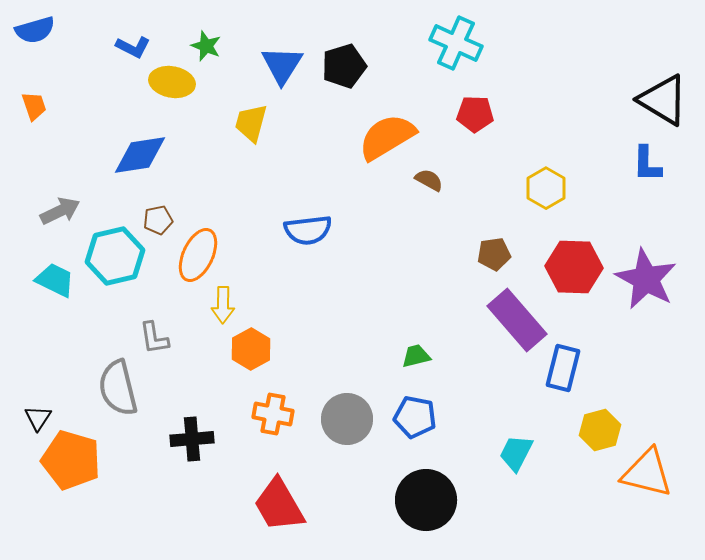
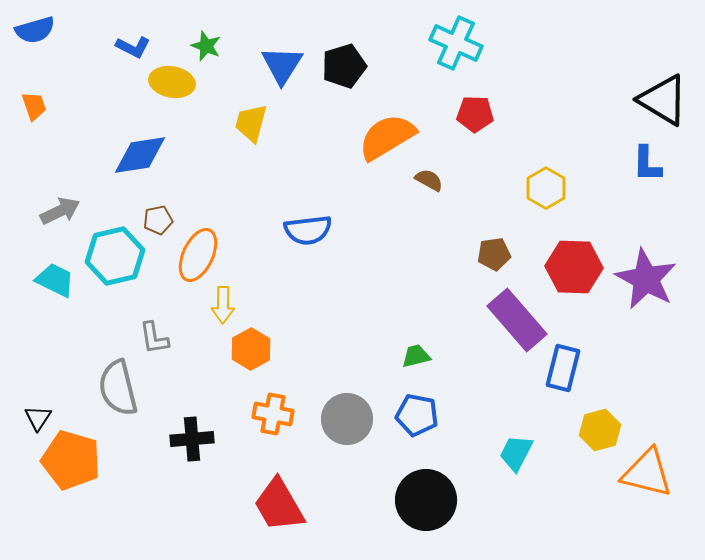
blue pentagon at (415, 417): moved 2 px right, 2 px up
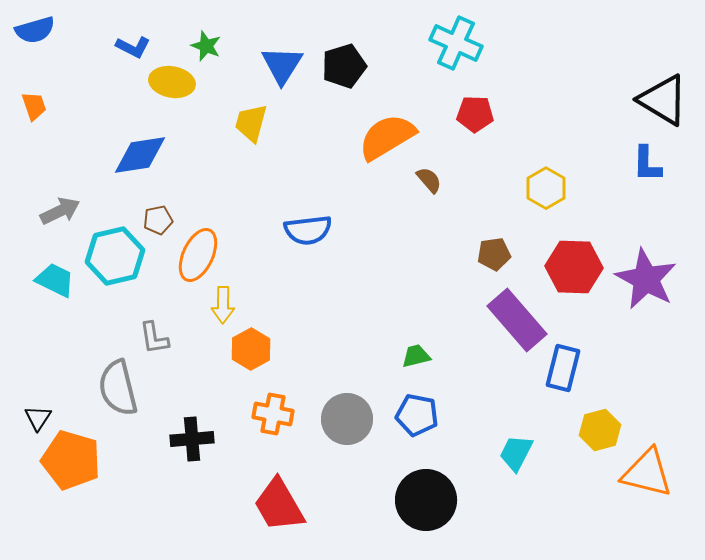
brown semicircle at (429, 180): rotated 20 degrees clockwise
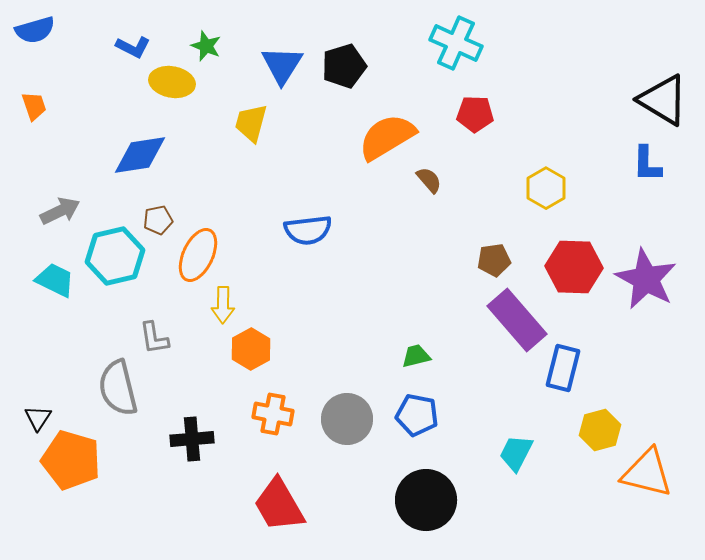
brown pentagon at (494, 254): moved 6 px down
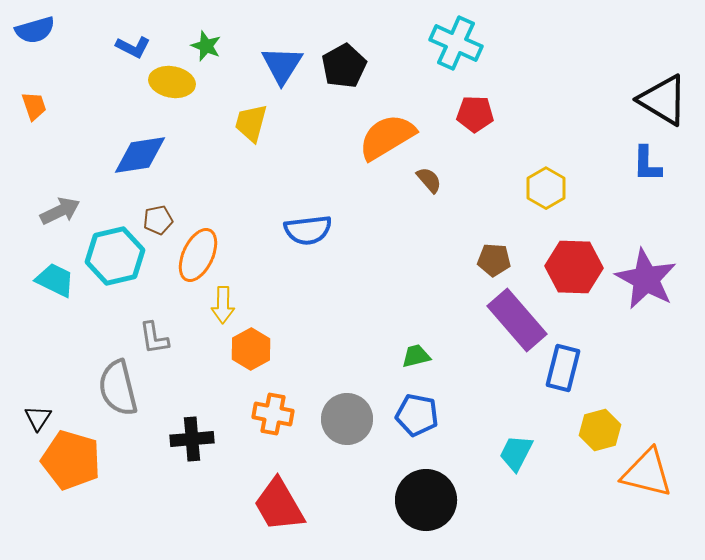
black pentagon at (344, 66): rotated 12 degrees counterclockwise
brown pentagon at (494, 260): rotated 12 degrees clockwise
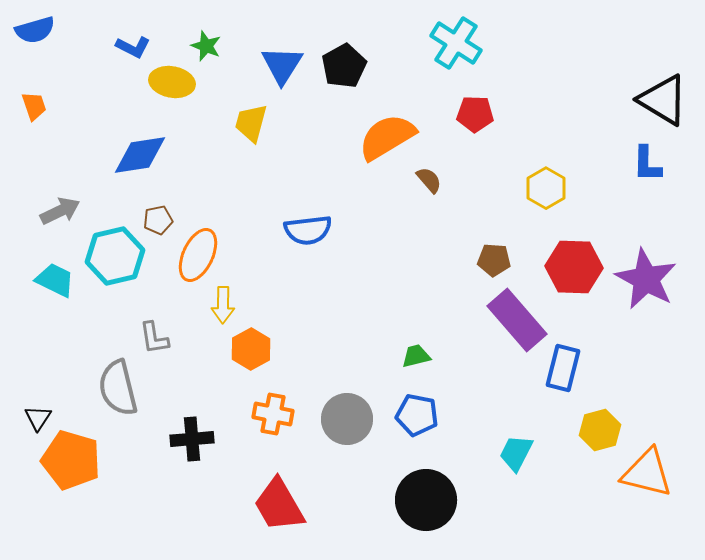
cyan cross at (456, 43): rotated 9 degrees clockwise
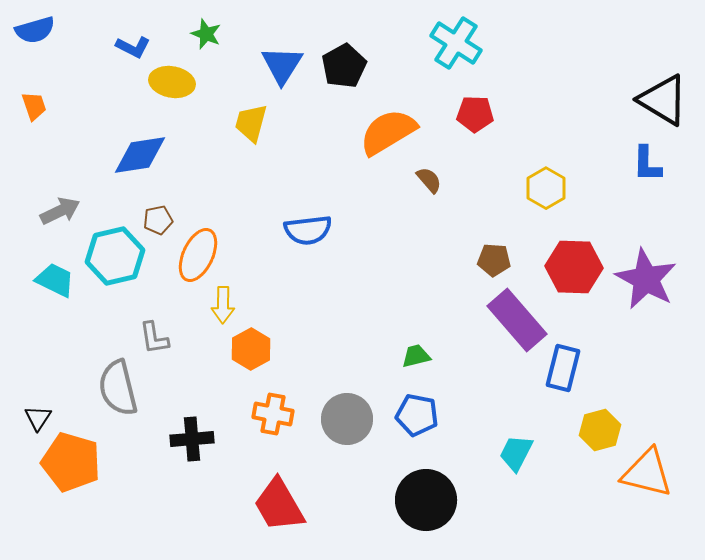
green star at (206, 46): moved 12 px up
orange semicircle at (387, 137): moved 1 px right, 5 px up
orange pentagon at (71, 460): moved 2 px down
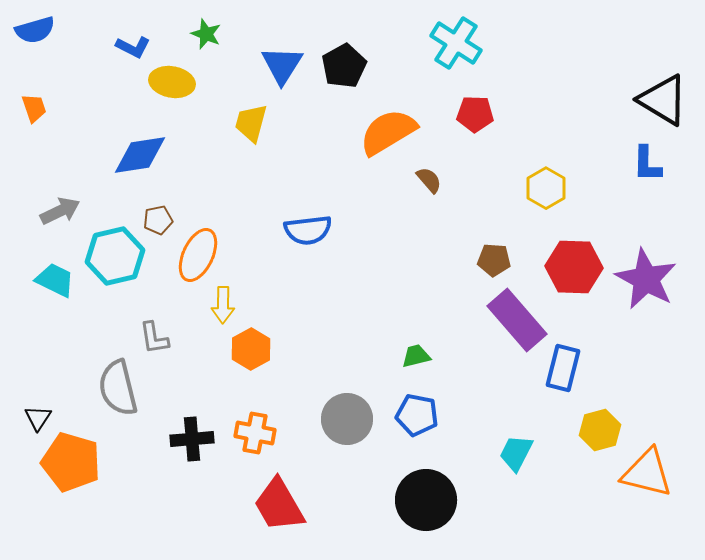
orange trapezoid at (34, 106): moved 2 px down
orange cross at (273, 414): moved 18 px left, 19 px down
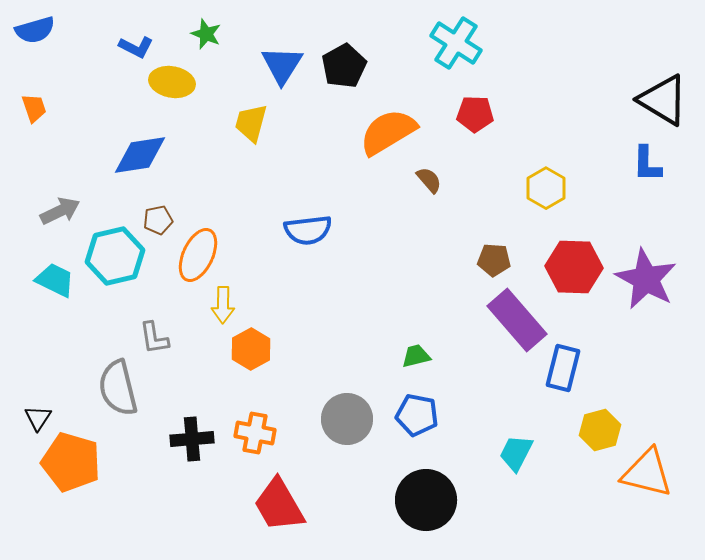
blue L-shape at (133, 47): moved 3 px right
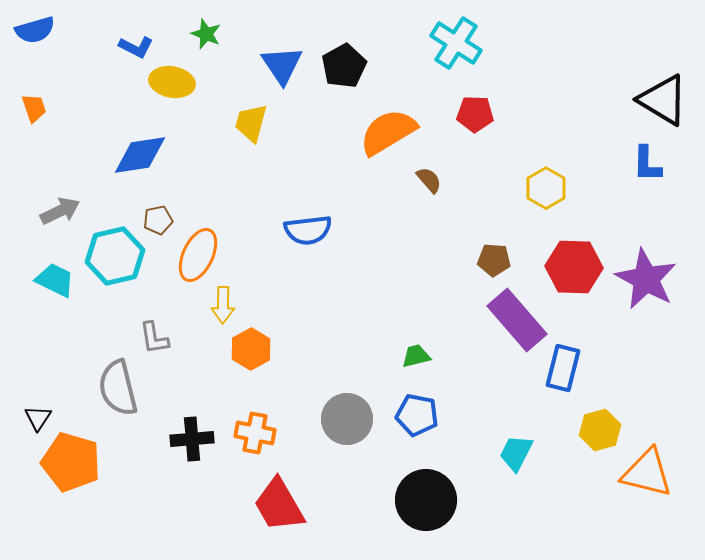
blue triangle at (282, 65): rotated 6 degrees counterclockwise
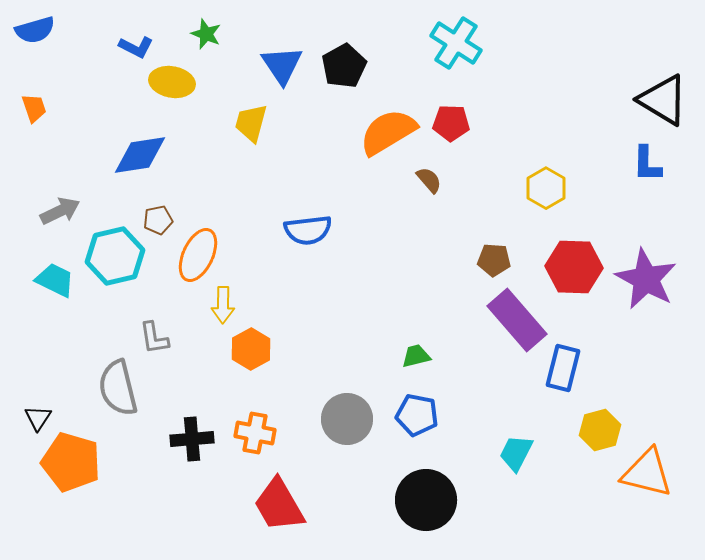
red pentagon at (475, 114): moved 24 px left, 9 px down
